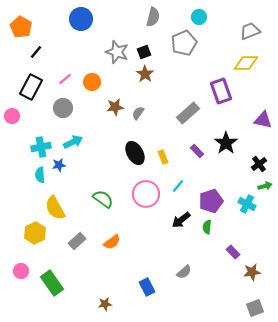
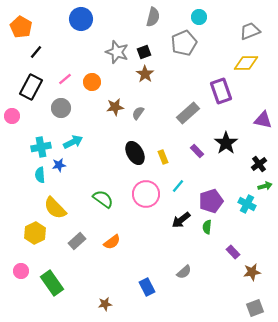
gray circle at (63, 108): moved 2 px left
yellow semicircle at (55, 208): rotated 15 degrees counterclockwise
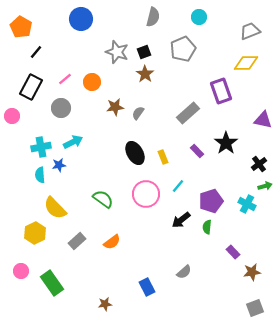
gray pentagon at (184, 43): moved 1 px left, 6 px down
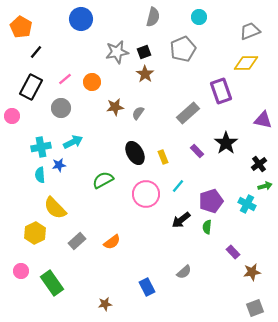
gray star at (117, 52): rotated 30 degrees counterclockwise
green semicircle at (103, 199): moved 19 px up; rotated 65 degrees counterclockwise
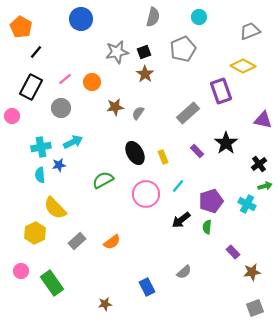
yellow diamond at (246, 63): moved 3 px left, 3 px down; rotated 30 degrees clockwise
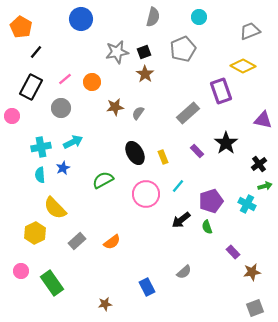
blue star at (59, 165): moved 4 px right, 3 px down; rotated 16 degrees counterclockwise
green semicircle at (207, 227): rotated 24 degrees counterclockwise
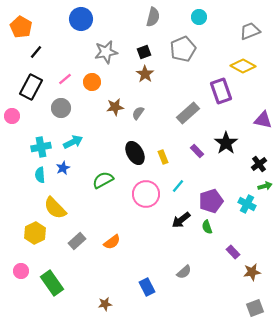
gray star at (117, 52): moved 11 px left
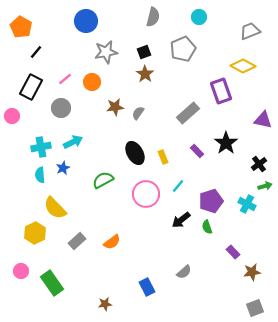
blue circle at (81, 19): moved 5 px right, 2 px down
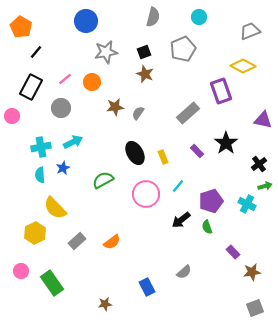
brown star at (145, 74): rotated 12 degrees counterclockwise
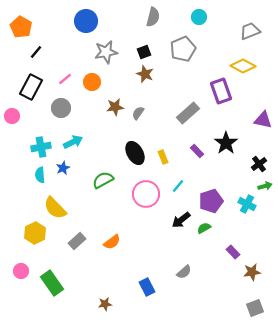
green semicircle at (207, 227): moved 3 px left, 1 px down; rotated 80 degrees clockwise
